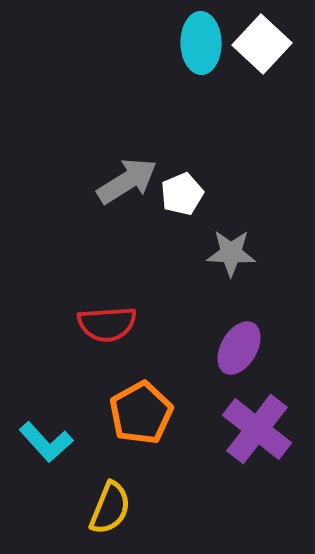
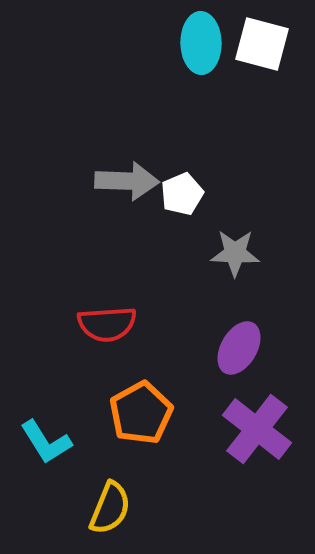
white square: rotated 28 degrees counterclockwise
gray arrow: rotated 34 degrees clockwise
gray star: moved 4 px right
cyan L-shape: rotated 10 degrees clockwise
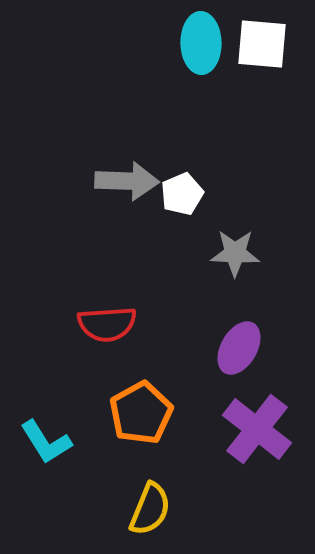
white square: rotated 10 degrees counterclockwise
yellow semicircle: moved 40 px right, 1 px down
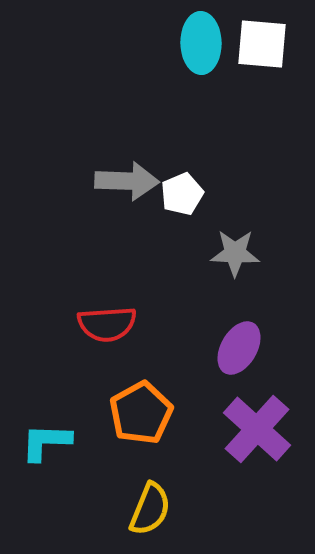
purple cross: rotated 4 degrees clockwise
cyan L-shape: rotated 124 degrees clockwise
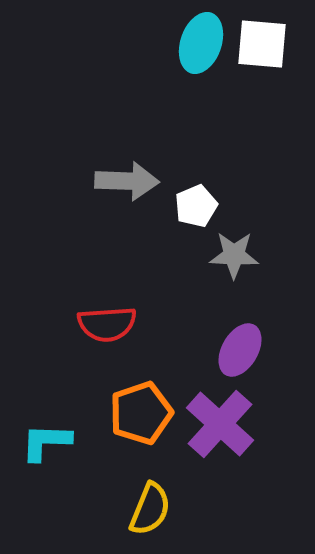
cyan ellipse: rotated 20 degrees clockwise
white pentagon: moved 14 px right, 12 px down
gray star: moved 1 px left, 2 px down
purple ellipse: moved 1 px right, 2 px down
orange pentagon: rotated 10 degrees clockwise
purple cross: moved 37 px left, 5 px up
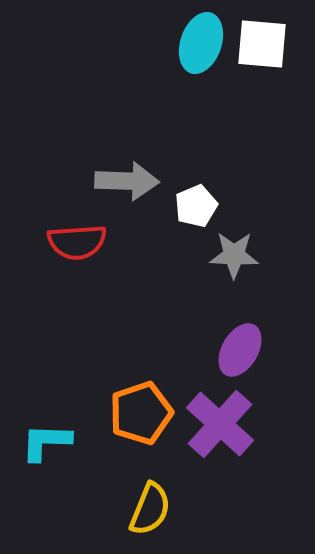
red semicircle: moved 30 px left, 82 px up
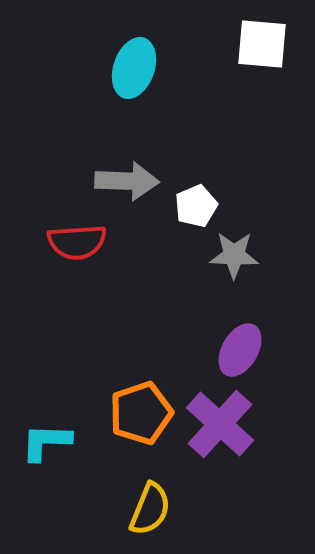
cyan ellipse: moved 67 px left, 25 px down
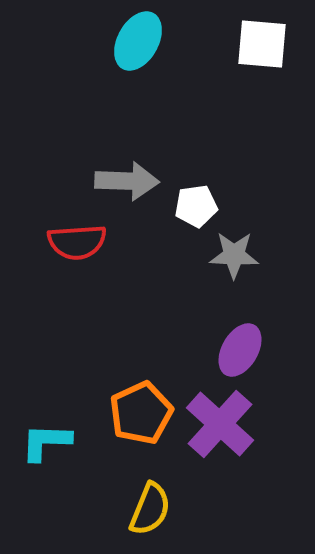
cyan ellipse: moved 4 px right, 27 px up; rotated 10 degrees clockwise
white pentagon: rotated 15 degrees clockwise
orange pentagon: rotated 6 degrees counterclockwise
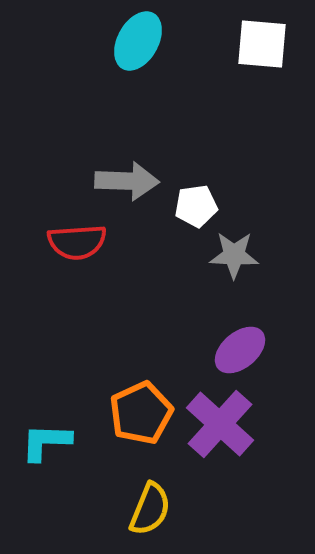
purple ellipse: rotated 20 degrees clockwise
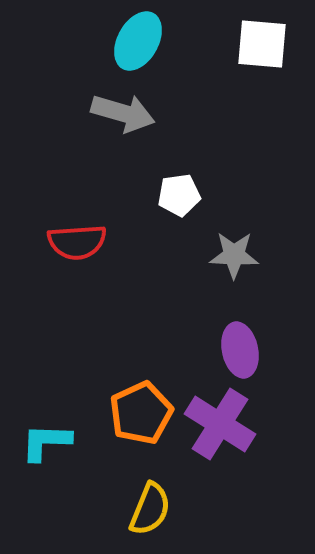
gray arrow: moved 4 px left, 68 px up; rotated 14 degrees clockwise
white pentagon: moved 17 px left, 11 px up
purple ellipse: rotated 62 degrees counterclockwise
purple cross: rotated 10 degrees counterclockwise
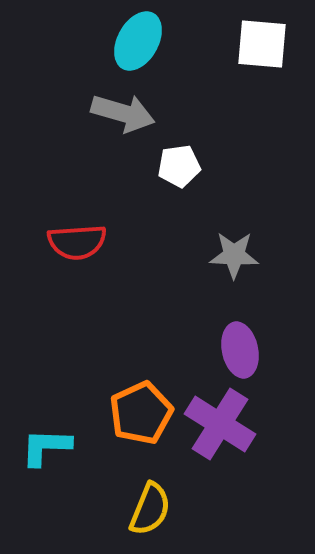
white pentagon: moved 29 px up
cyan L-shape: moved 5 px down
